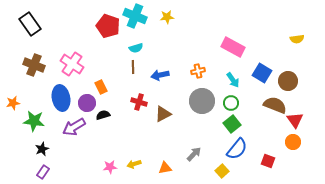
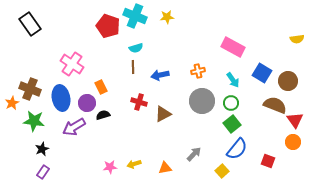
brown cross: moved 4 px left, 24 px down
orange star: moved 1 px left; rotated 16 degrees counterclockwise
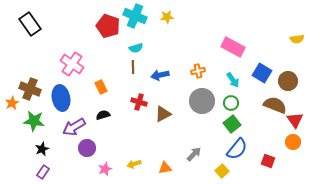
purple circle: moved 45 px down
pink star: moved 5 px left, 2 px down; rotated 16 degrees counterclockwise
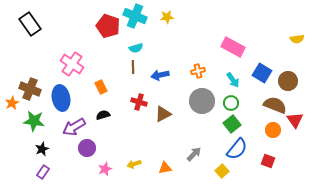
orange circle: moved 20 px left, 12 px up
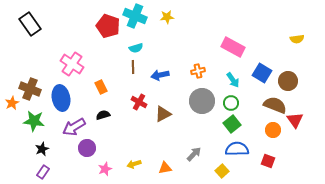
red cross: rotated 14 degrees clockwise
blue semicircle: rotated 130 degrees counterclockwise
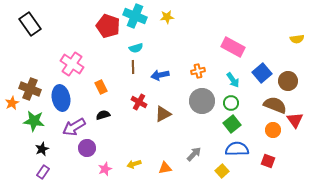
blue square: rotated 18 degrees clockwise
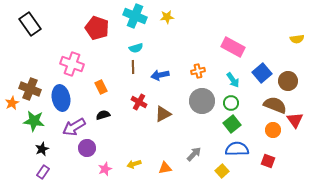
red pentagon: moved 11 px left, 2 px down
pink cross: rotated 15 degrees counterclockwise
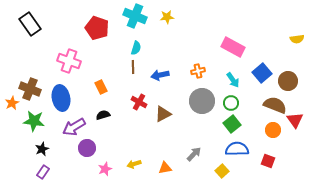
cyan semicircle: rotated 56 degrees counterclockwise
pink cross: moved 3 px left, 3 px up
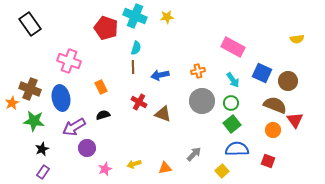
red pentagon: moved 9 px right
blue square: rotated 24 degrees counterclockwise
brown triangle: rotated 48 degrees clockwise
